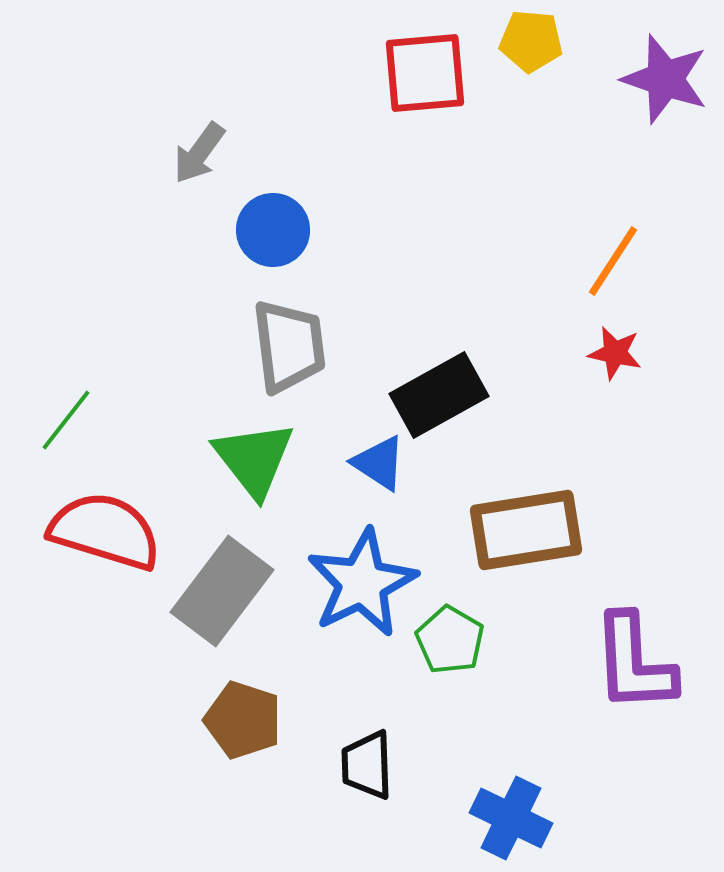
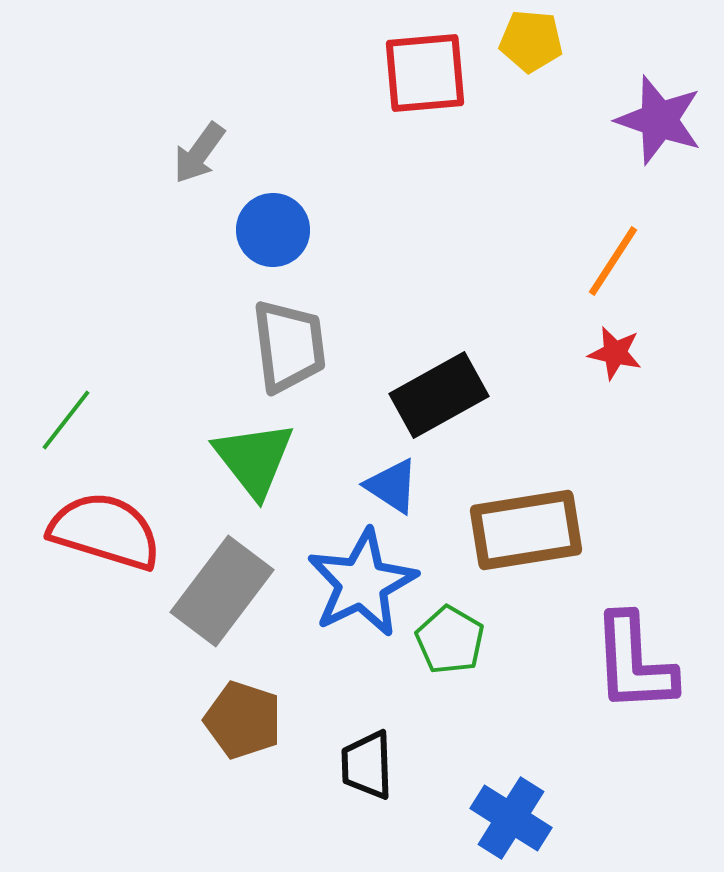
purple star: moved 6 px left, 41 px down
blue triangle: moved 13 px right, 23 px down
blue cross: rotated 6 degrees clockwise
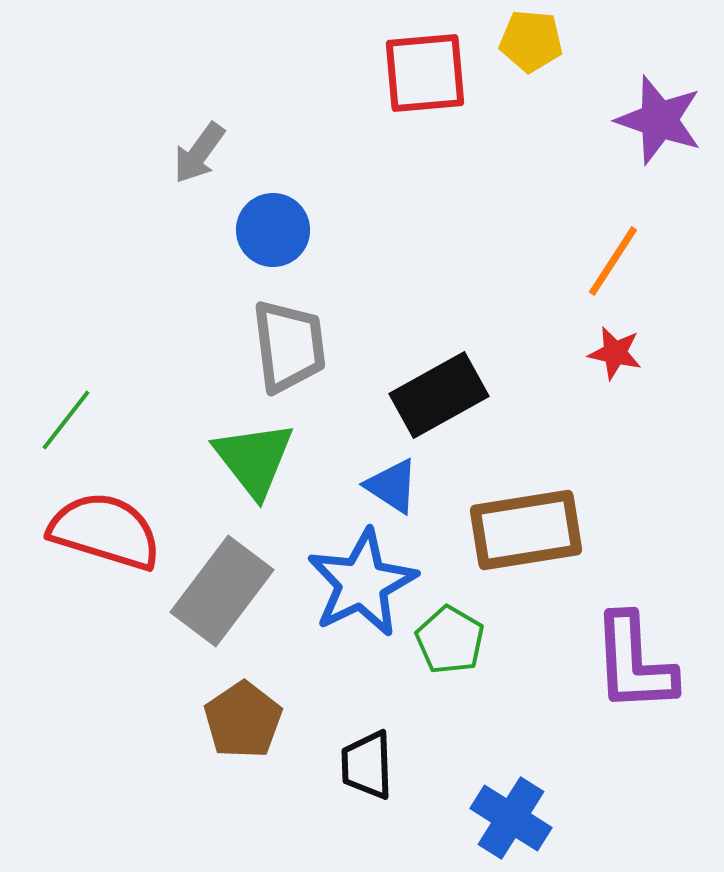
brown pentagon: rotated 20 degrees clockwise
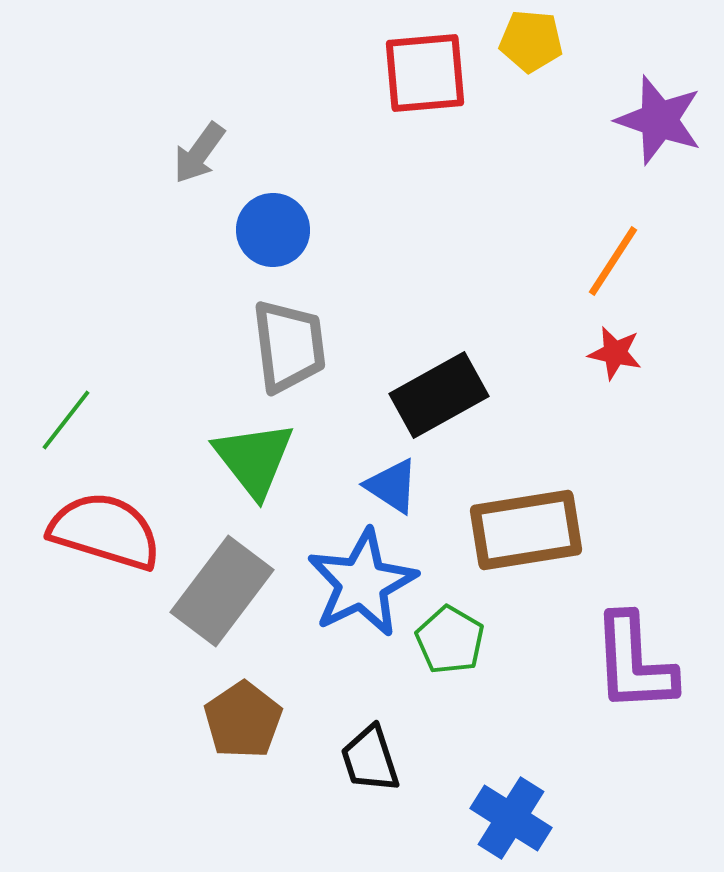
black trapezoid: moved 3 px right, 6 px up; rotated 16 degrees counterclockwise
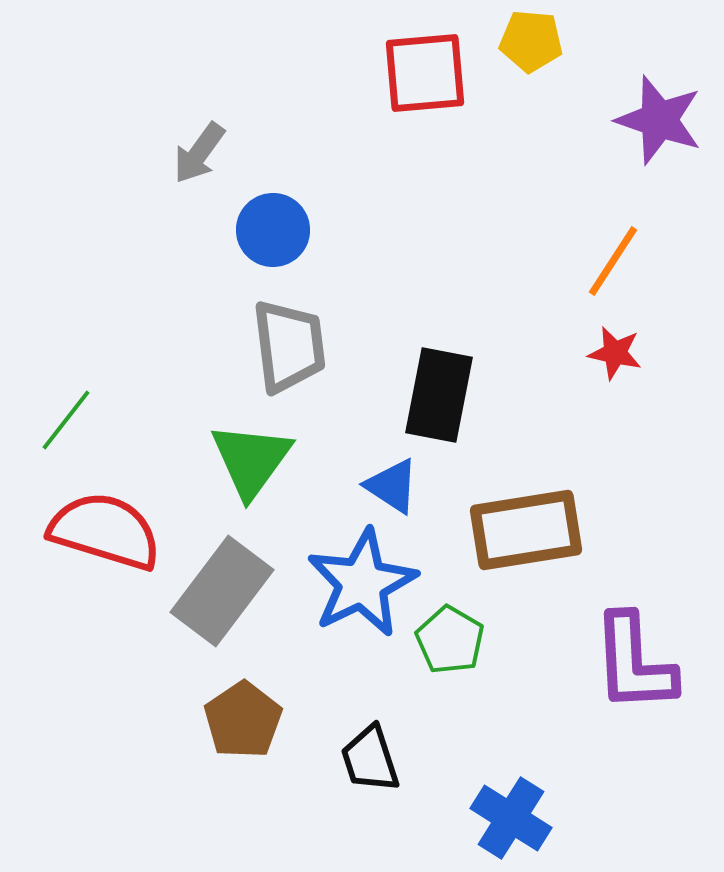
black rectangle: rotated 50 degrees counterclockwise
green triangle: moved 3 px left, 1 px down; rotated 14 degrees clockwise
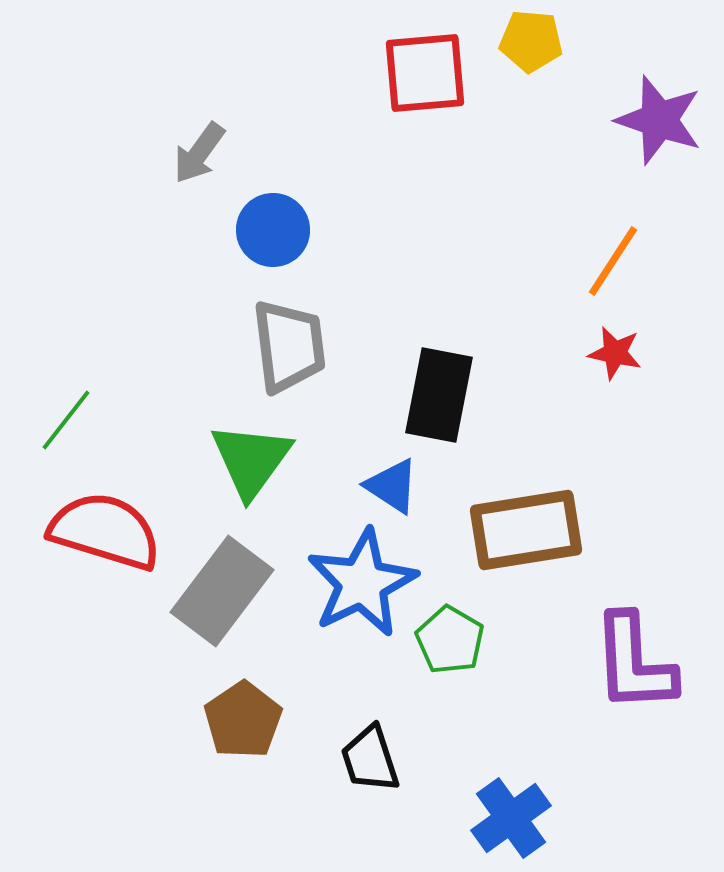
blue cross: rotated 22 degrees clockwise
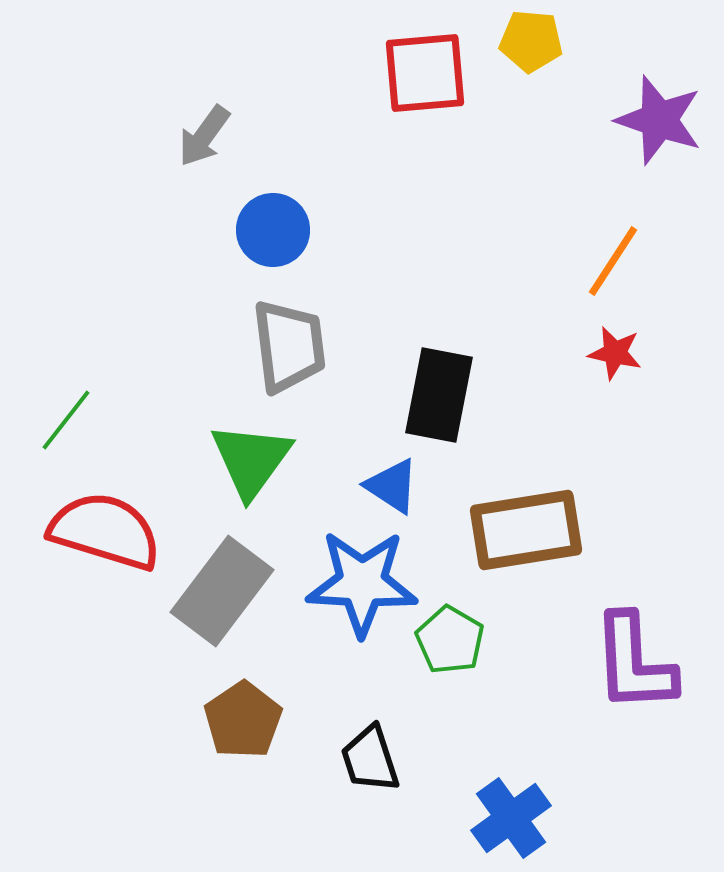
gray arrow: moved 5 px right, 17 px up
blue star: rotated 29 degrees clockwise
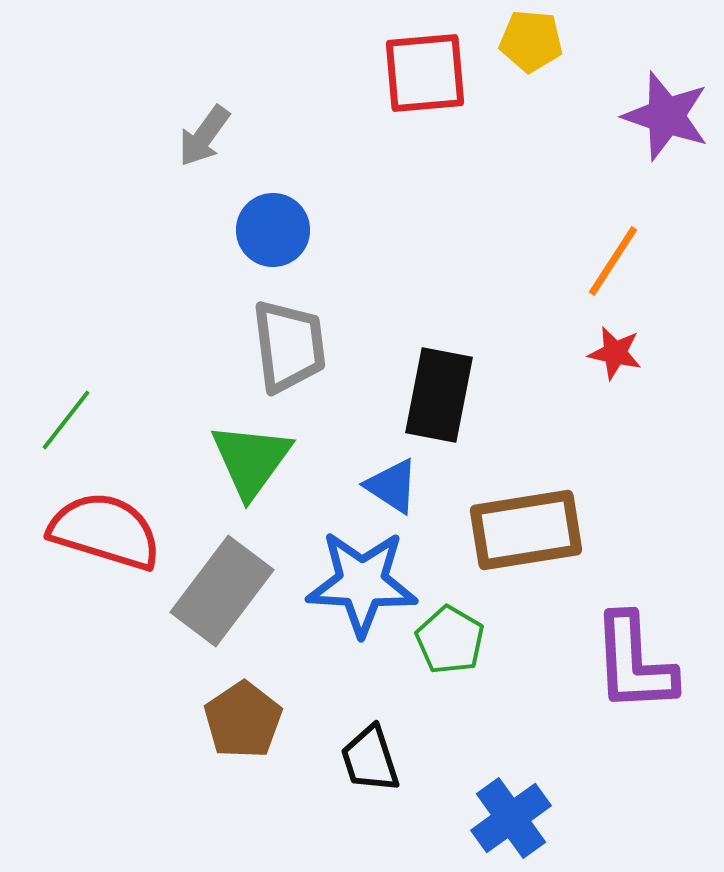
purple star: moved 7 px right, 4 px up
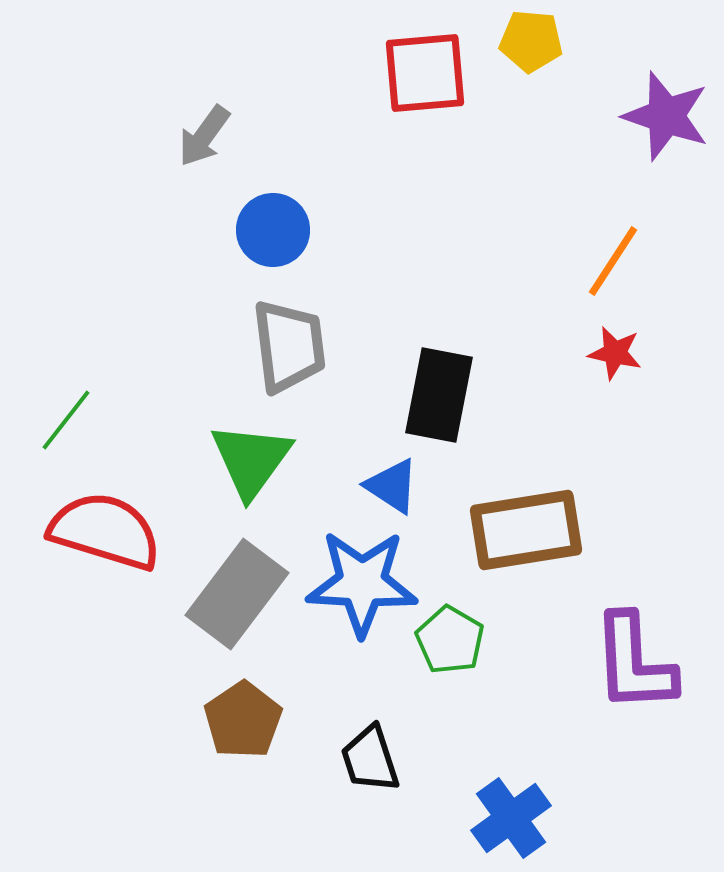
gray rectangle: moved 15 px right, 3 px down
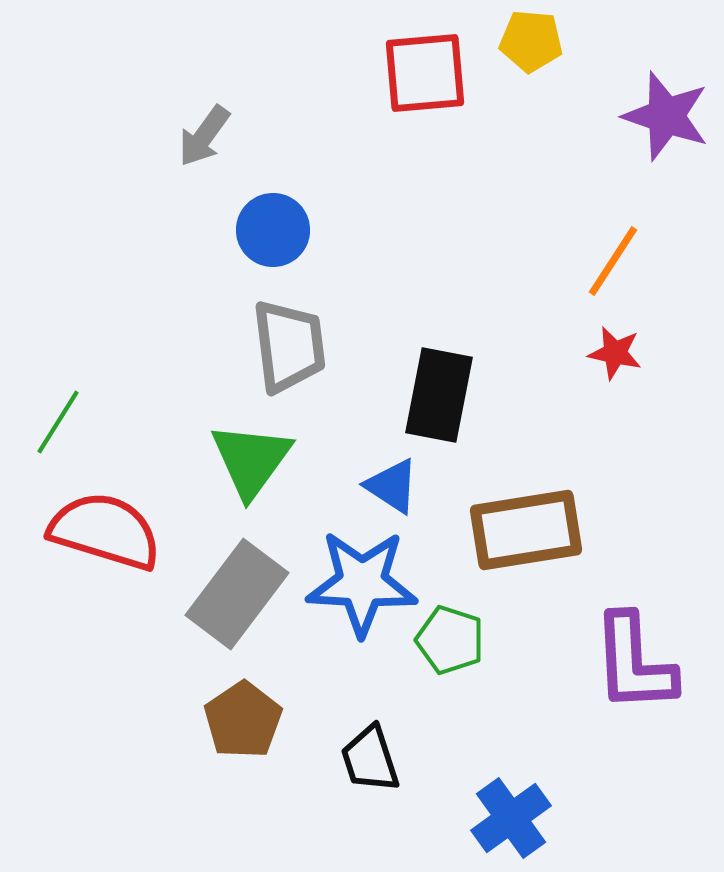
green line: moved 8 px left, 2 px down; rotated 6 degrees counterclockwise
green pentagon: rotated 12 degrees counterclockwise
